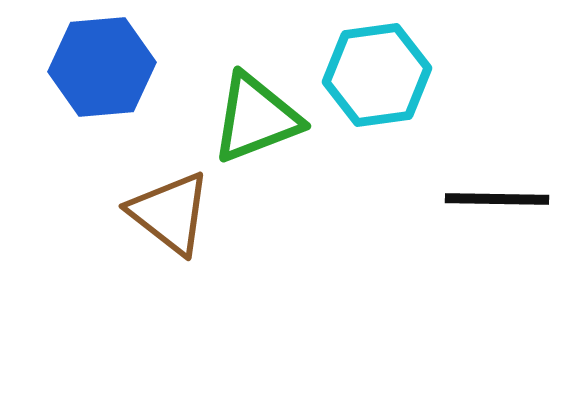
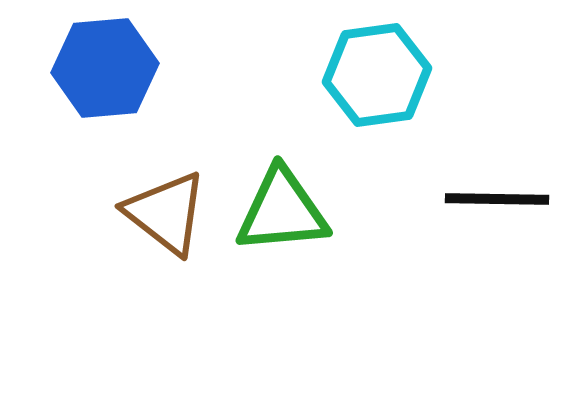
blue hexagon: moved 3 px right, 1 px down
green triangle: moved 26 px right, 93 px down; rotated 16 degrees clockwise
brown triangle: moved 4 px left
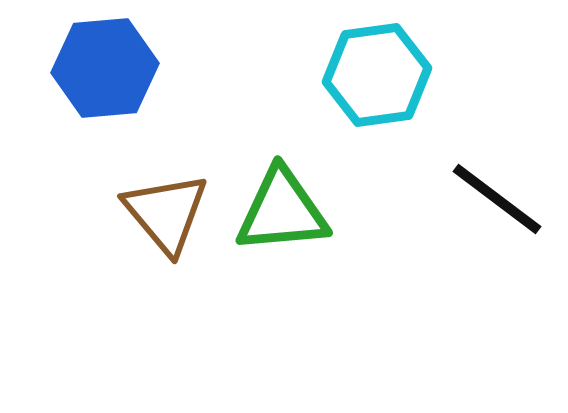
black line: rotated 36 degrees clockwise
brown triangle: rotated 12 degrees clockwise
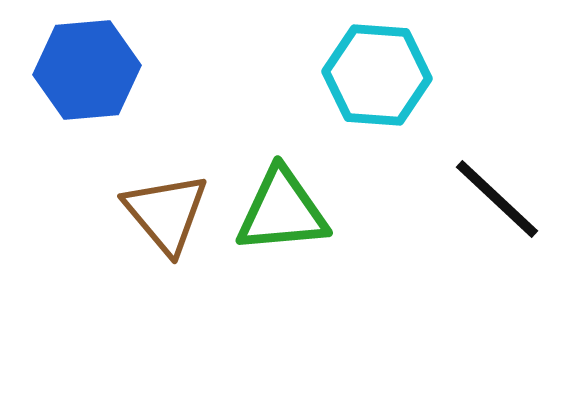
blue hexagon: moved 18 px left, 2 px down
cyan hexagon: rotated 12 degrees clockwise
black line: rotated 6 degrees clockwise
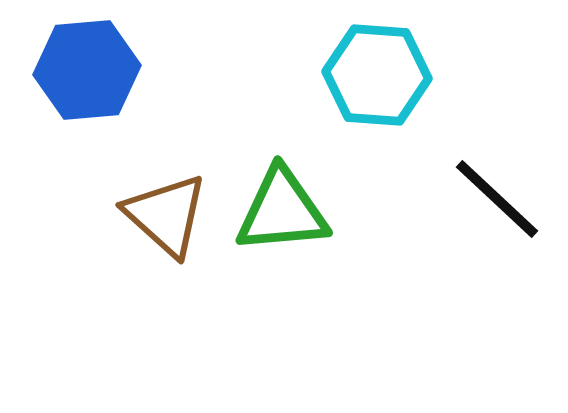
brown triangle: moved 2 px down; rotated 8 degrees counterclockwise
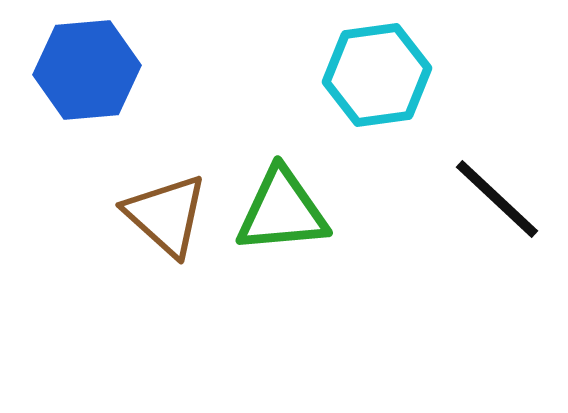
cyan hexagon: rotated 12 degrees counterclockwise
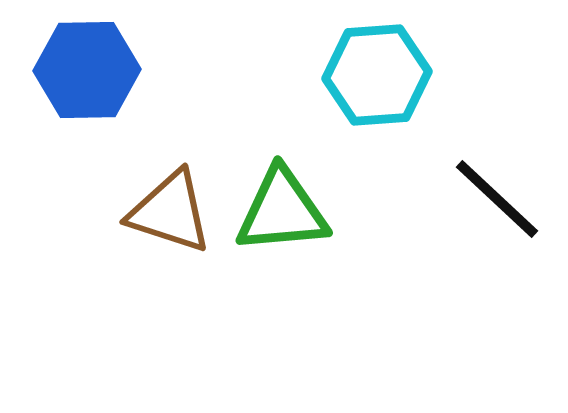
blue hexagon: rotated 4 degrees clockwise
cyan hexagon: rotated 4 degrees clockwise
brown triangle: moved 4 px right, 3 px up; rotated 24 degrees counterclockwise
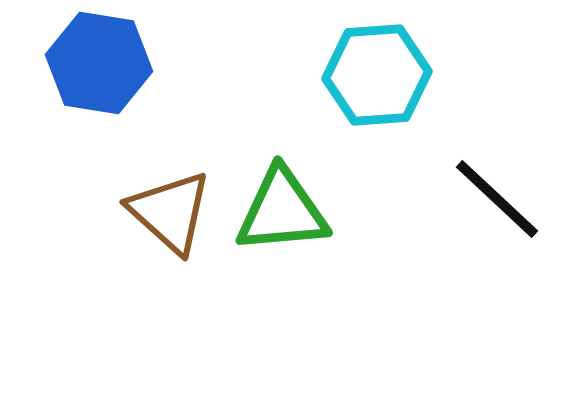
blue hexagon: moved 12 px right, 7 px up; rotated 10 degrees clockwise
brown triangle: rotated 24 degrees clockwise
